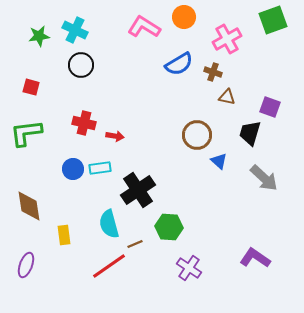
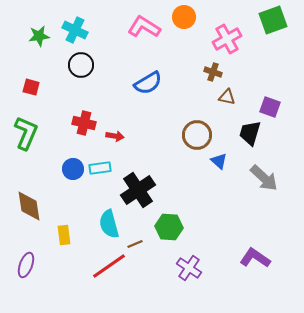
blue semicircle: moved 31 px left, 19 px down
green L-shape: rotated 120 degrees clockwise
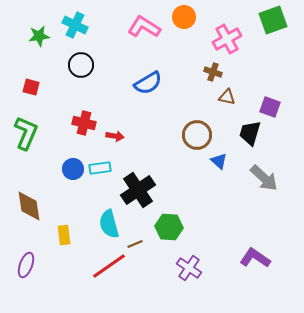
cyan cross: moved 5 px up
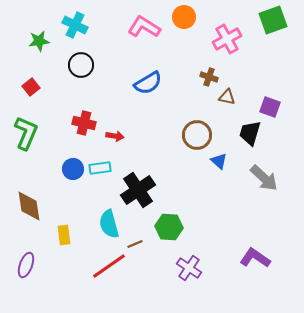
green star: moved 5 px down
brown cross: moved 4 px left, 5 px down
red square: rotated 36 degrees clockwise
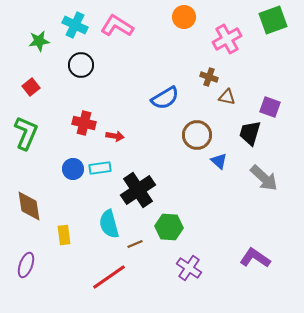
pink L-shape: moved 27 px left, 1 px up
blue semicircle: moved 17 px right, 15 px down
red line: moved 11 px down
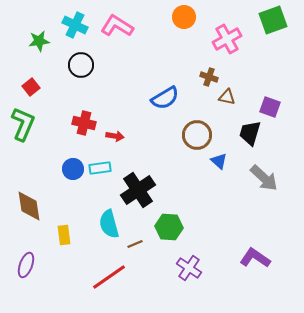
green L-shape: moved 3 px left, 9 px up
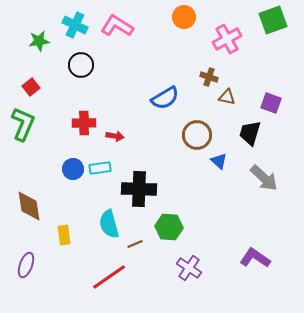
purple square: moved 1 px right, 4 px up
red cross: rotated 15 degrees counterclockwise
black cross: moved 1 px right, 1 px up; rotated 36 degrees clockwise
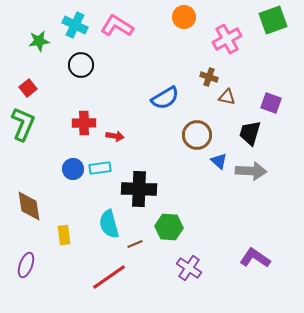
red square: moved 3 px left, 1 px down
gray arrow: moved 13 px left, 7 px up; rotated 40 degrees counterclockwise
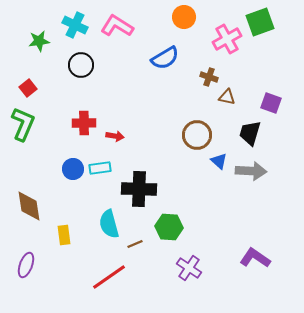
green square: moved 13 px left, 2 px down
blue semicircle: moved 40 px up
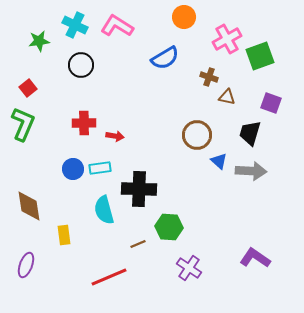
green square: moved 34 px down
cyan semicircle: moved 5 px left, 14 px up
brown line: moved 3 px right
red line: rotated 12 degrees clockwise
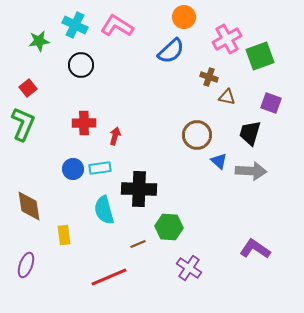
blue semicircle: moved 6 px right, 7 px up; rotated 12 degrees counterclockwise
red arrow: rotated 84 degrees counterclockwise
purple L-shape: moved 9 px up
